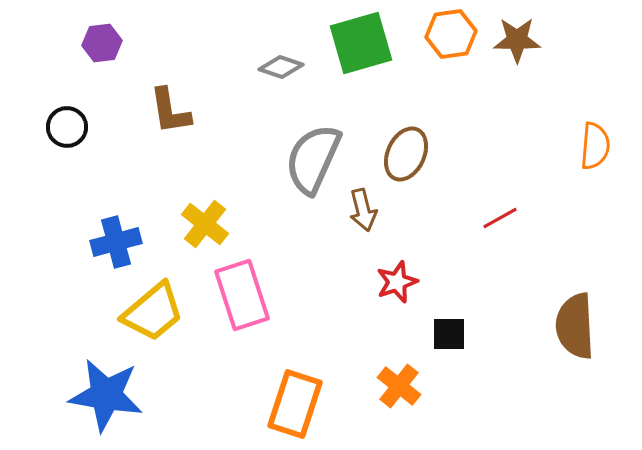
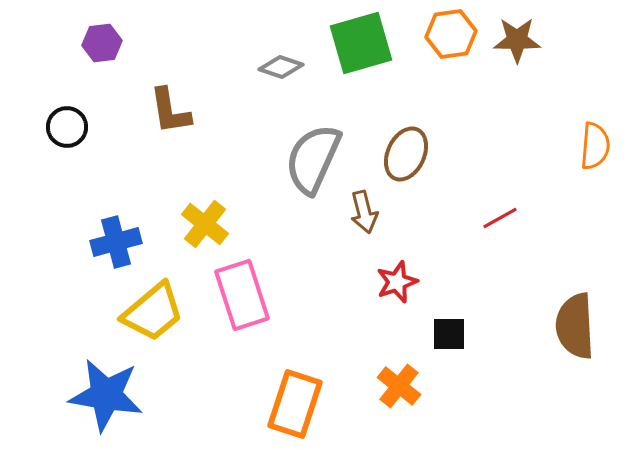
brown arrow: moved 1 px right, 2 px down
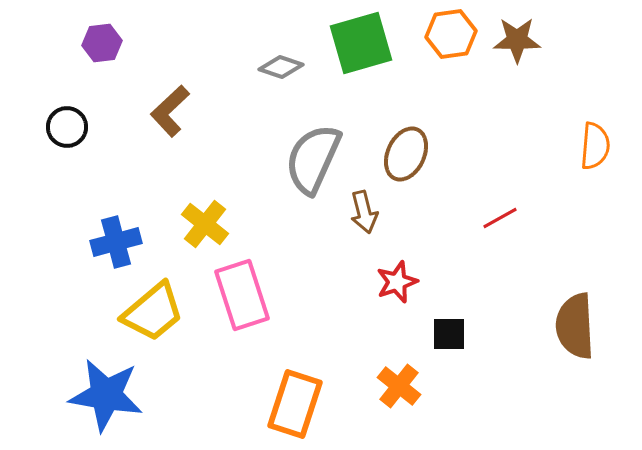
brown L-shape: rotated 56 degrees clockwise
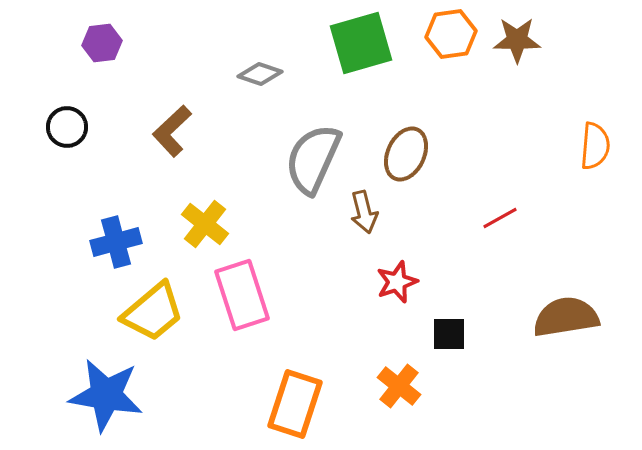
gray diamond: moved 21 px left, 7 px down
brown L-shape: moved 2 px right, 20 px down
brown semicircle: moved 9 px left, 9 px up; rotated 84 degrees clockwise
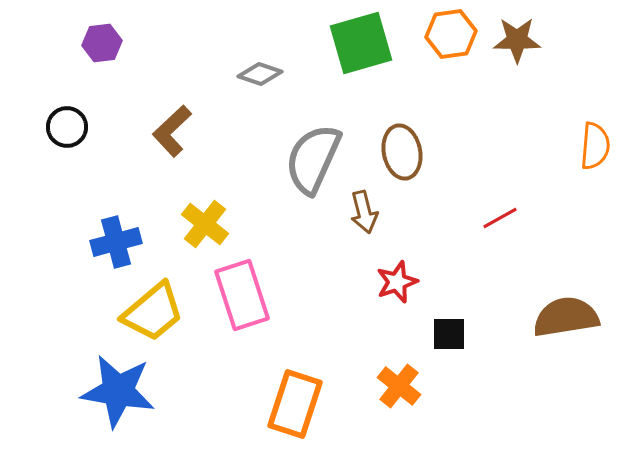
brown ellipse: moved 4 px left, 2 px up; rotated 36 degrees counterclockwise
blue star: moved 12 px right, 4 px up
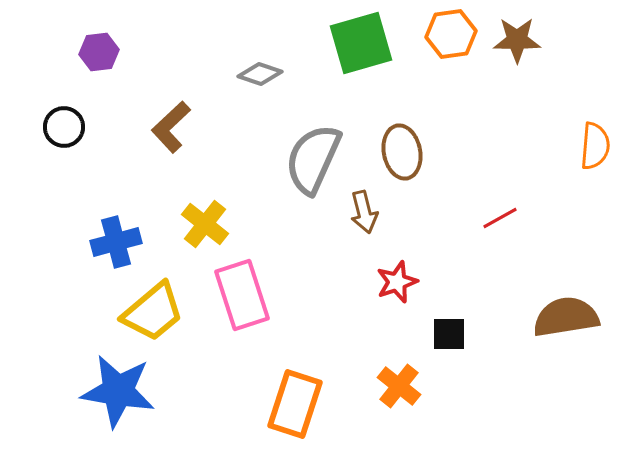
purple hexagon: moved 3 px left, 9 px down
black circle: moved 3 px left
brown L-shape: moved 1 px left, 4 px up
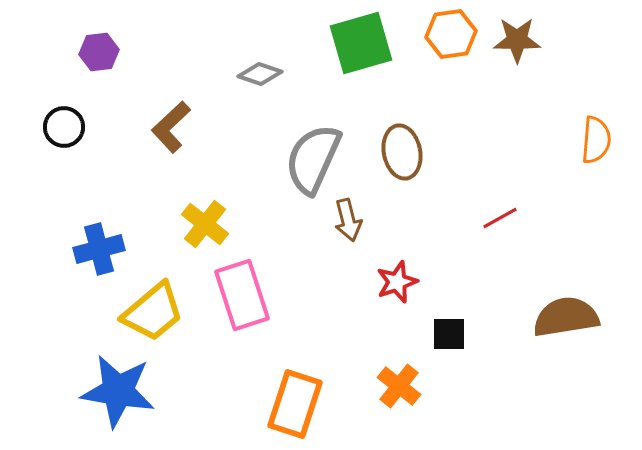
orange semicircle: moved 1 px right, 6 px up
brown arrow: moved 16 px left, 8 px down
blue cross: moved 17 px left, 7 px down
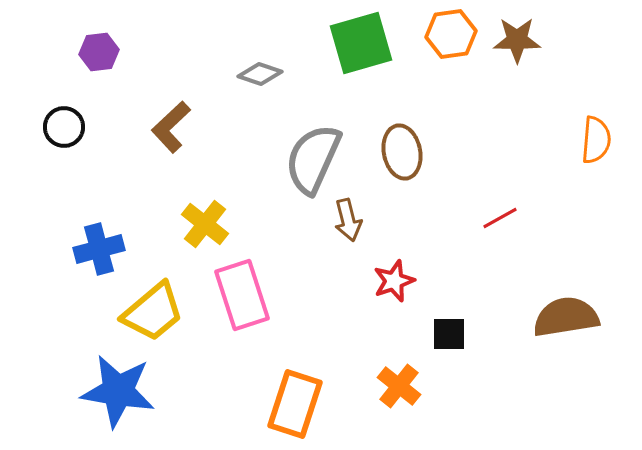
red star: moved 3 px left, 1 px up
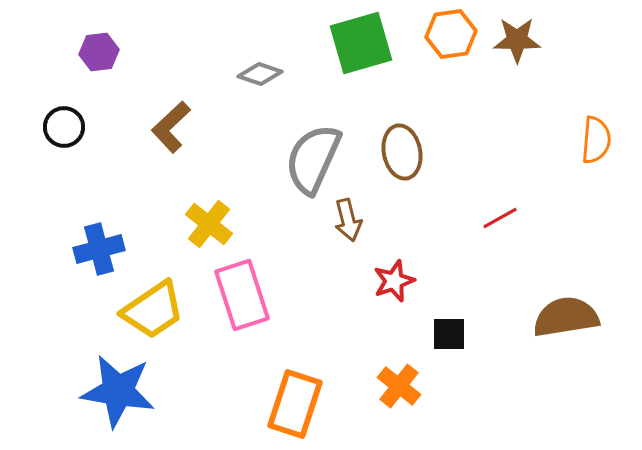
yellow cross: moved 4 px right
yellow trapezoid: moved 2 px up; rotated 6 degrees clockwise
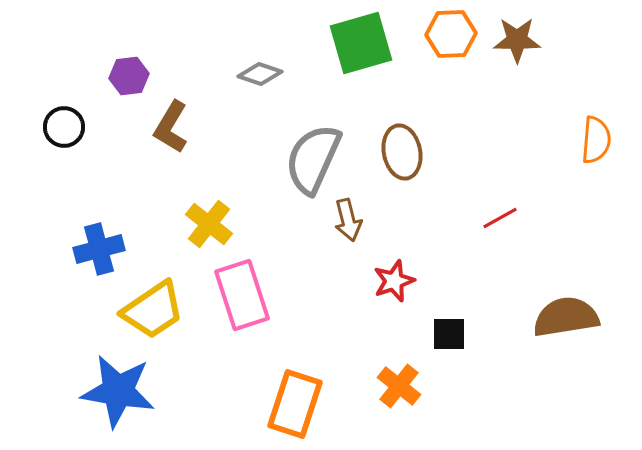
orange hexagon: rotated 6 degrees clockwise
purple hexagon: moved 30 px right, 24 px down
brown L-shape: rotated 16 degrees counterclockwise
